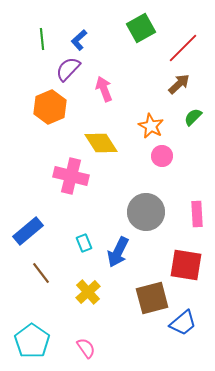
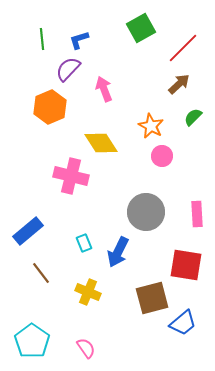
blue L-shape: rotated 25 degrees clockwise
yellow cross: rotated 25 degrees counterclockwise
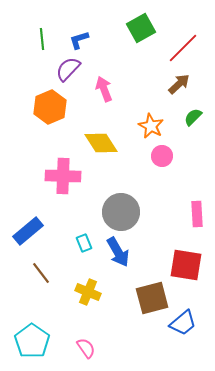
pink cross: moved 8 px left; rotated 12 degrees counterclockwise
gray circle: moved 25 px left
blue arrow: rotated 56 degrees counterclockwise
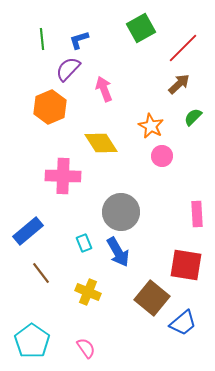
brown square: rotated 36 degrees counterclockwise
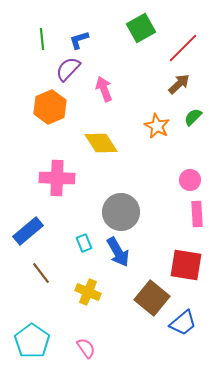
orange star: moved 6 px right
pink circle: moved 28 px right, 24 px down
pink cross: moved 6 px left, 2 px down
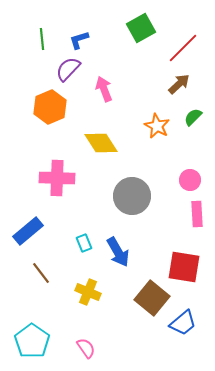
gray circle: moved 11 px right, 16 px up
red square: moved 2 px left, 2 px down
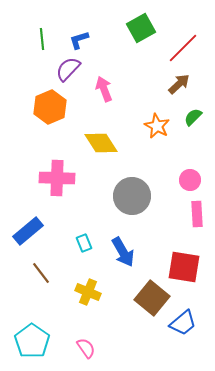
blue arrow: moved 5 px right
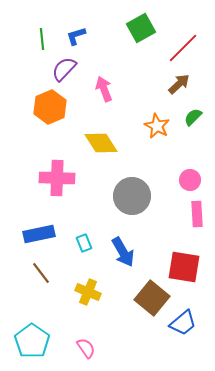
blue L-shape: moved 3 px left, 4 px up
purple semicircle: moved 4 px left
blue rectangle: moved 11 px right, 3 px down; rotated 28 degrees clockwise
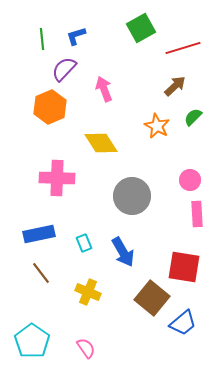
red line: rotated 28 degrees clockwise
brown arrow: moved 4 px left, 2 px down
